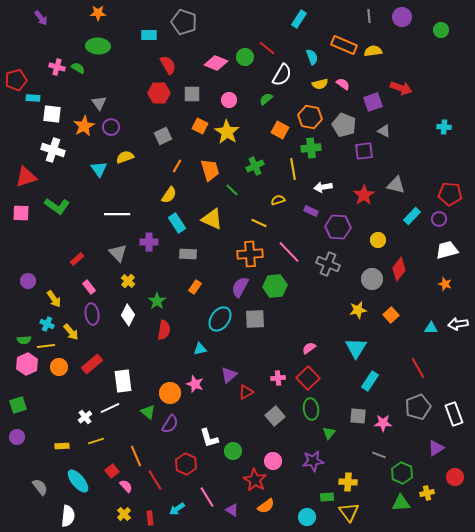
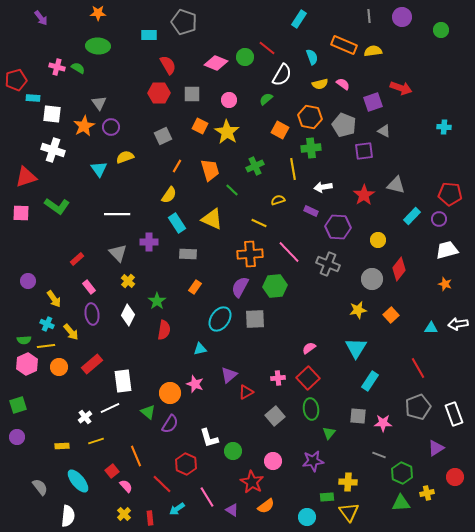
red line at (155, 480): moved 7 px right, 4 px down; rotated 15 degrees counterclockwise
red star at (255, 480): moved 3 px left, 2 px down
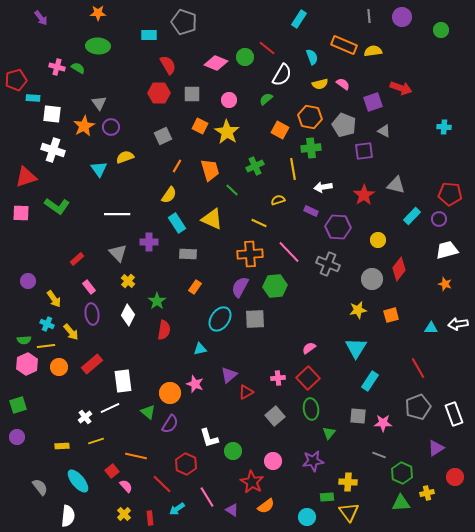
orange square at (391, 315): rotated 28 degrees clockwise
orange line at (136, 456): rotated 55 degrees counterclockwise
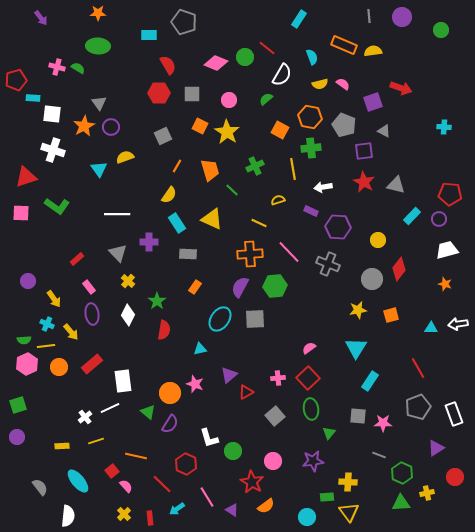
red star at (364, 195): moved 13 px up; rotated 10 degrees counterclockwise
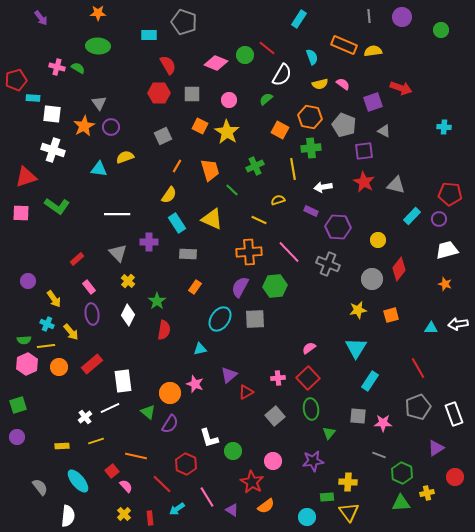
green circle at (245, 57): moved 2 px up
cyan triangle at (99, 169): rotated 48 degrees counterclockwise
yellow line at (259, 223): moved 3 px up
orange cross at (250, 254): moved 1 px left, 2 px up
